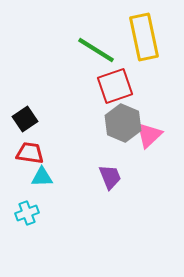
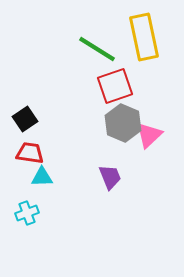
green line: moved 1 px right, 1 px up
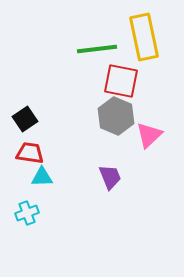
green line: rotated 39 degrees counterclockwise
red square: moved 6 px right, 5 px up; rotated 30 degrees clockwise
gray hexagon: moved 7 px left, 7 px up
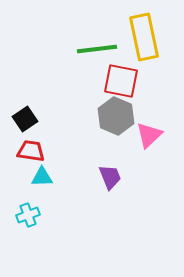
red trapezoid: moved 1 px right, 2 px up
cyan cross: moved 1 px right, 2 px down
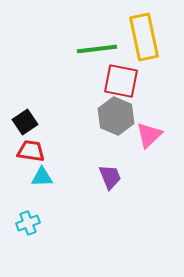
black square: moved 3 px down
cyan cross: moved 8 px down
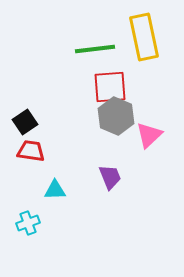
green line: moved 2 px left
red square: moved 11 px left, 6 px down; rotated 15 degrees counterclockwise
cyan triangle: moved 13 px right, 13 px down
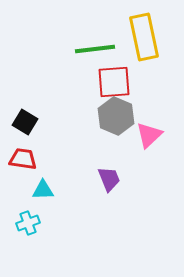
red square: moved 4 px right, 5 px up
black square: rotated 25 degrees counterclockwise
red trapezoid: moved 8 px left, 8 px down
purple trapezoid: moved 1 px left, 2 px down
cyan triangle: moved 12 px left
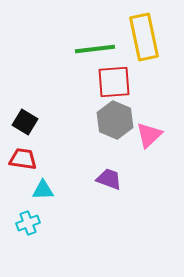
gray hexagon: moved 1 px left, 4 px down
purple trapezoid: rotated 48 degrees counterclockwise
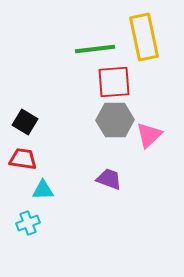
gray hexagon: rotated 24 degrees counterclockwise
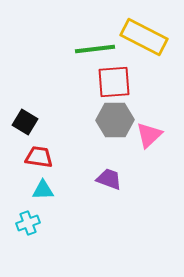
yellow rectangle: rotated 51 degrees counterclockwise
red trapezoid: moved 16 px right, 2 px up
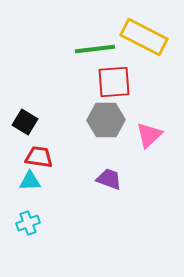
gray hexagon: moved 9 px left
cyan triangle: moved 13 px left, 9 px up
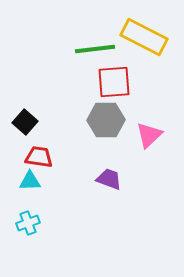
black square: rotated 10 degrees clockwise
